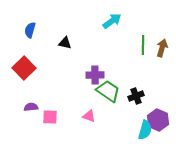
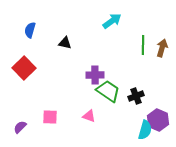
purple semicircle: moved 11 px left, 20 px down; rotated 40 degrees counterclockwise
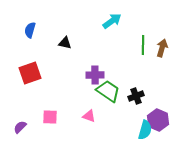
red square: moved 6 px right, 5 px down; rotated 25 degrees clockwise
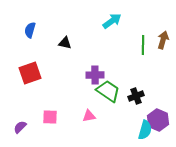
brown arrow: moved 1 px right, 8 px up
pink triangle: rotated 32 degrees counterclockwise
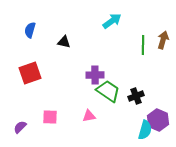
black triangle: moved 1 px left, 1 px up
